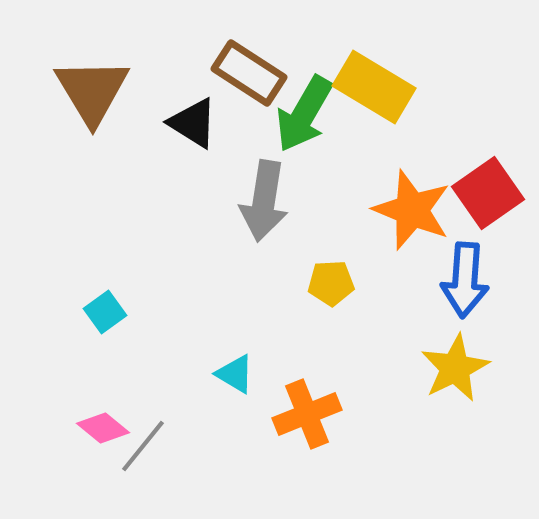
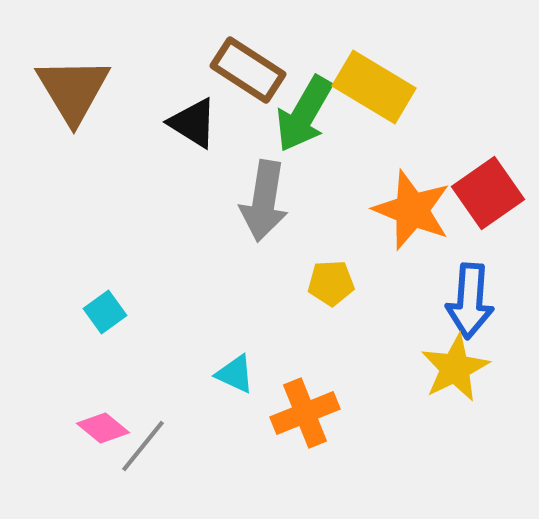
brown rectangle: moved 1 px left, 3 px up
brown triangle: moved 19 px left, 1 px up
blue arrow: moved 5 px right, 21 px down
cyan triangle: rotated 6 degrees counterclockwise
orange cross: moved 2 px left, 1 px up
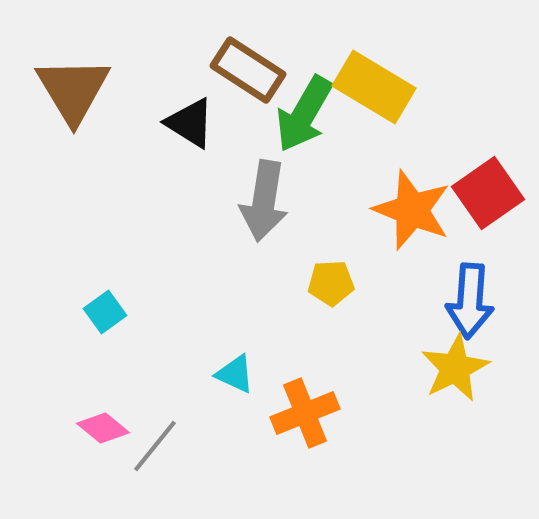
black triangle: moved 3 px left
gray line: moved 12 px right
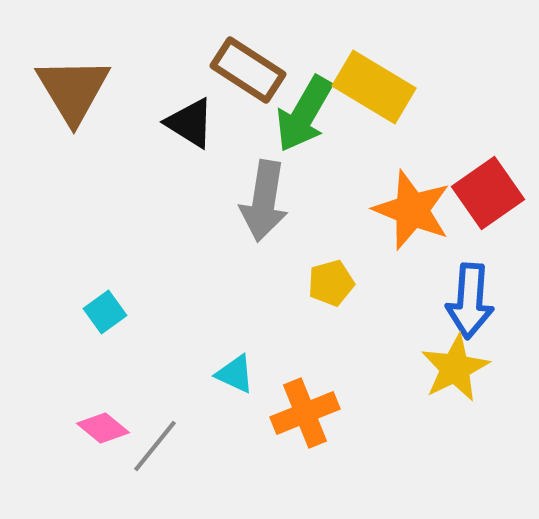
yellow pentagon: rotated 12 degrees counterclockwise
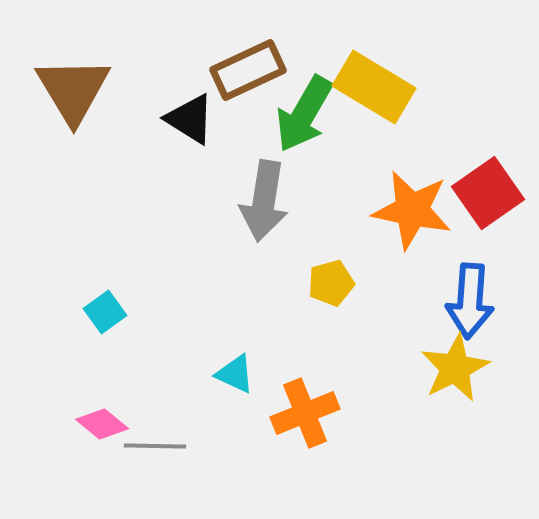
brown rectangle: rotated 58 degrees counterclockwise
black triangle: moved 4 px up
orange star: rotated 10 degrees counterclockwise
pink diamond: moved 1 px left, 4 px up
gray line: rotated 52 degrees clockwise
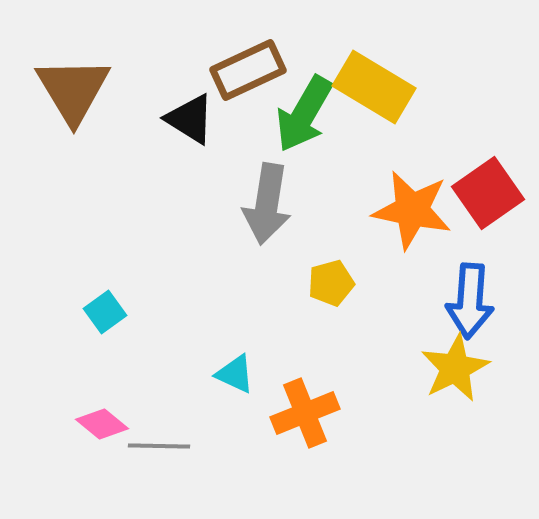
gray arrow: moved 3 px right, 3 px down
gray line: moved 4 px right
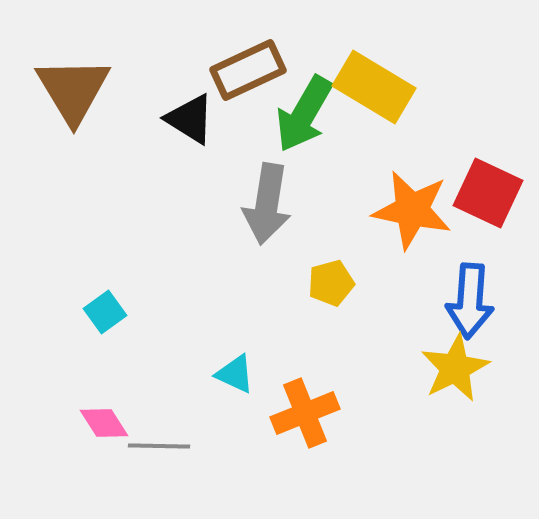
red square: rotated 30 degrees counterclockwise
pink diamond: moved 2 px right, 1 px up; rotated 18 degrees clockwise
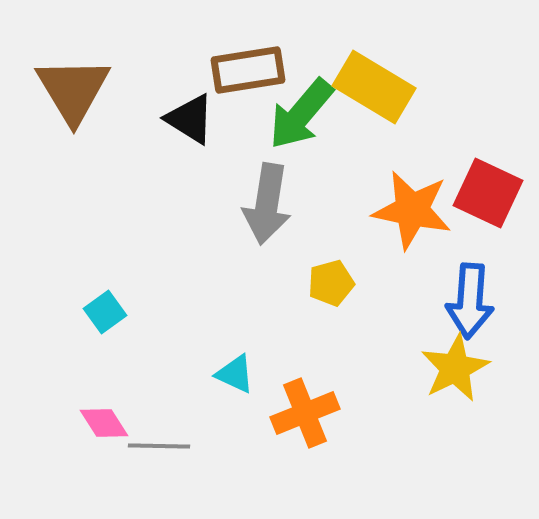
brown rectangle: rotated 16 degrees clockwise
green arrow: moved 3 px left; rotated 10 degrees clockwise
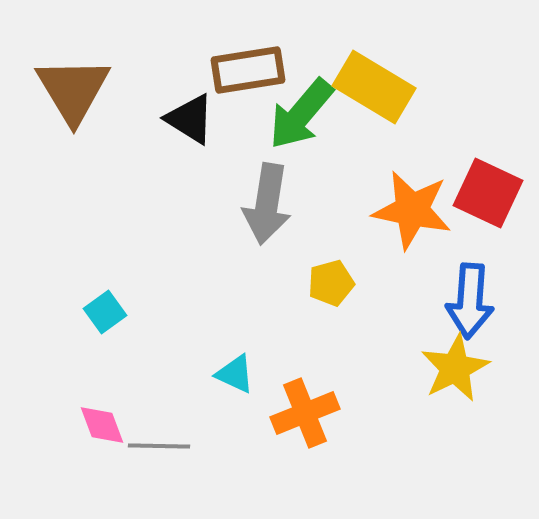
pink diamond: moved 2 px left, 2 px down; rotated 12 degrees clockwise
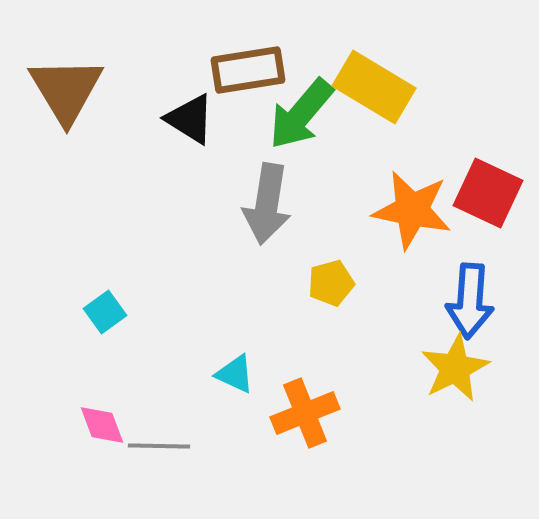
brown triangle: moved 7 px left
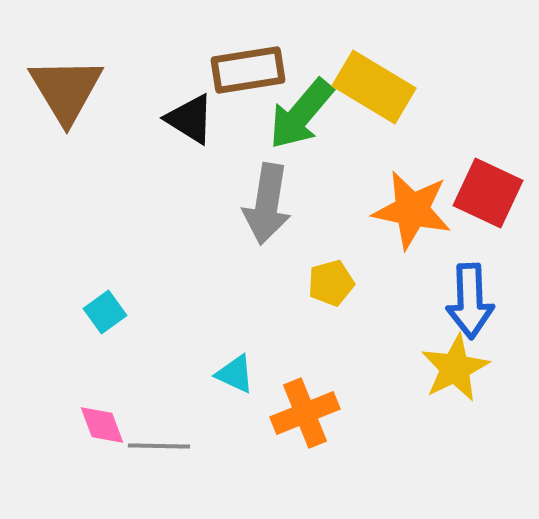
blue arrow: rotated 6 degrees counterclockwise
